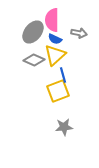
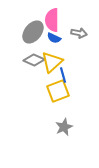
blue semicircle: moved 1 px left, 1 px up
yellow triangle: moved 3 px left, 7 px down
gray star: rotated 18 degrees counterclockwise
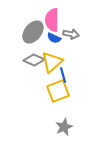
gray arrow: moved 8 px left, 1 px down
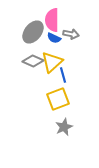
gray diamond: moved 1 px left, 1 px down
yellow square: moved 8 px down
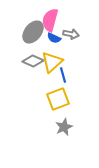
pink semicircle: moved 2 px left; rotated 15 degrees clockwise
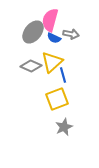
gray diamond: moved 2 px left, 5 px down
yellow square: moved 1 px left
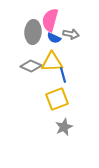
gray ellipse: rotated 35 degrees counterclockwise
yellow triangle: rotated 40 degrees clockwise
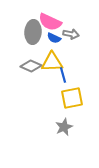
pink semicircle: moved 2 px down; rotated 80 degrees counterclockwise
yellow square: moved 15 px right, 1 px up; rotated 10 degrees clockwise
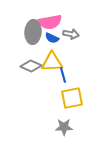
pink semicircle: rotated 35 degrees counterclockwise
blue semicircle: moved 2 px left
gray star: rotated 24 degrees clockwise
